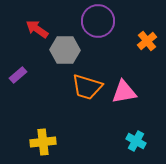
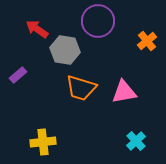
gray hexagon: rotated 8 degrees clockwise
orange trapezoid: moved 6 px left, 1 px down
cyan cross: rotated 18 degrees clockwise
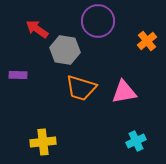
purple rectangle: rotated 42 degrees clockwise
cyan cross: rotated 18 degrees clockwise
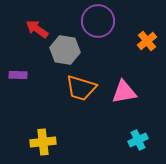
cyan cross: moved 2 px right, 1 px up
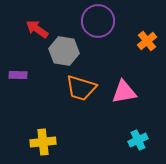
gray hexagon: moved 1 px left, 1 px down
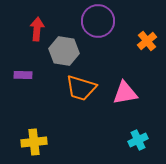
red arrow: rotated 60 degrees clockwise
purple rectangle: moved 5 px right
pink triangle: moved 1 px right, 1 px down
yellow cross: moved 9 px left
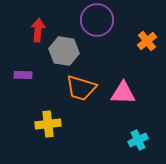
purple circle: moved 1 px left, 1 px up
red arrow: moved 1 px right, 1 px down
pink triangle: moved 2 px left; rotated 12 degrees clockwise
yellow cross: moved 14 px right, 18 px up
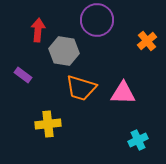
purple rectangle: rotated 36 degrees clockwise
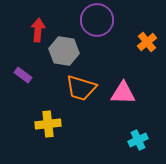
orange cross: moved 1 px down
